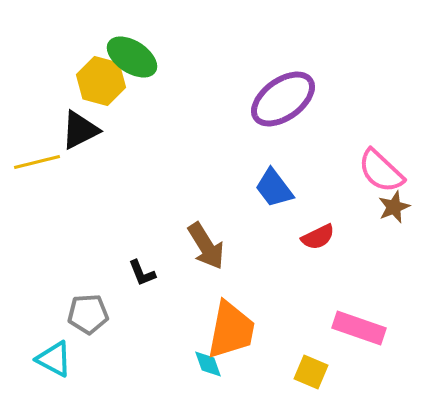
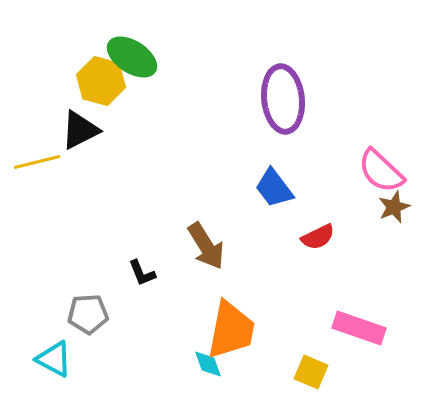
purple ellipse: rotated 60 degrees counterclockwise
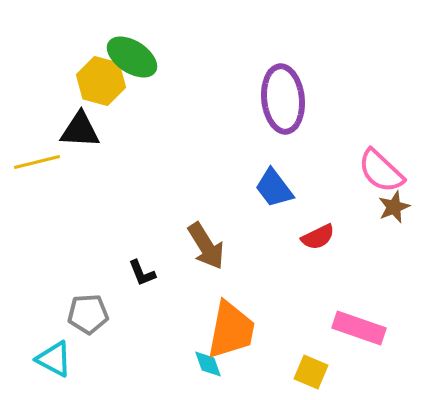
black triangle: rotated 30 degrees clockwise
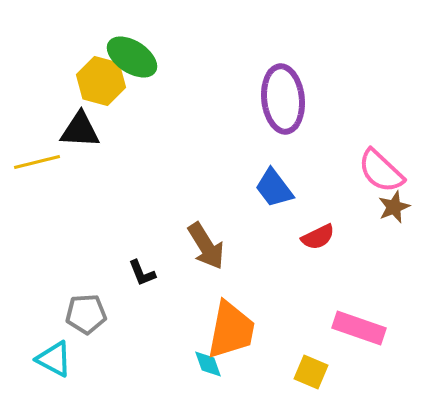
gray pentagon: moved 2 px left
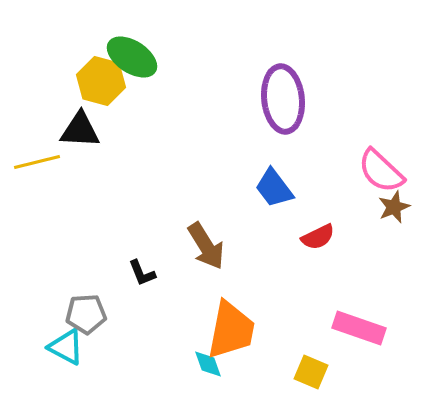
cyan triangle: moved 12 px right, 12 px up
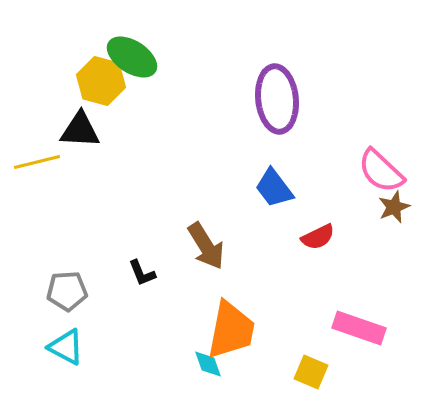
purple ellipse: moved 6 px left
gray pentagon: moved 19 px left, 23 px up
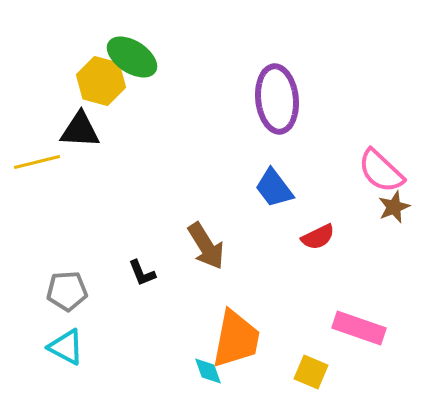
orange trapezoid: moved 5 px right, 9 px down
cyan diamond: moved 7 px down
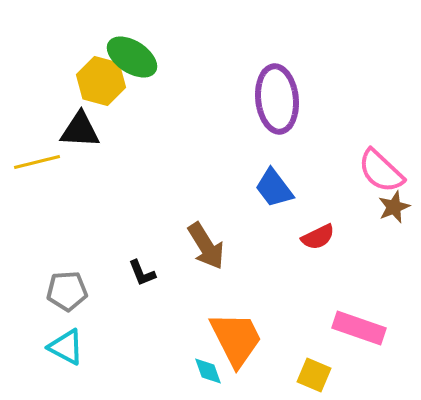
orange trapezoid: rotated 38 degrees counterclockwise
yellow square: moved 3 px right, 3 px down
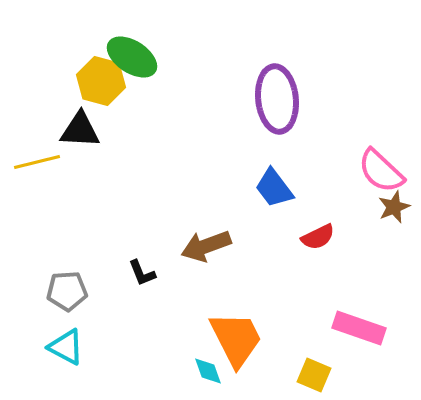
brown arrow: rotated 102 degrees clockwise
